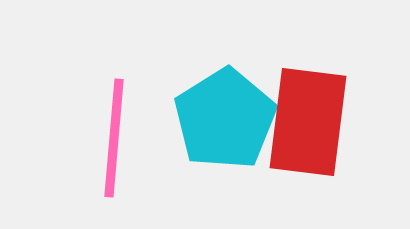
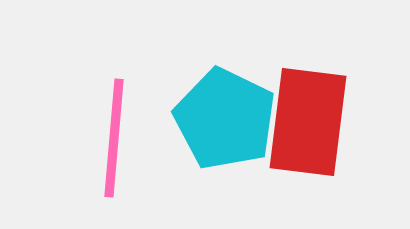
cyan pentagon: rotated 14 degrees counterclockwise
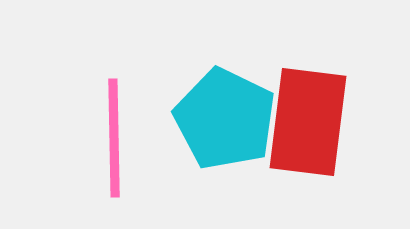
pink line: rotated 6 degrees counterclockwise
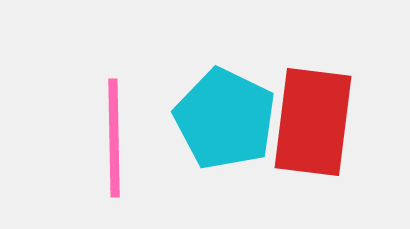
red rectangle: moved 5 px right
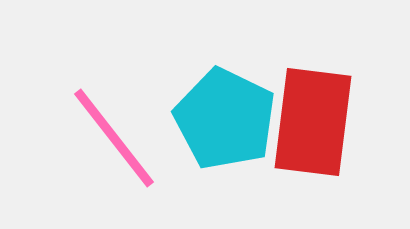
pink line: rotated 37 degrees counterclockwise
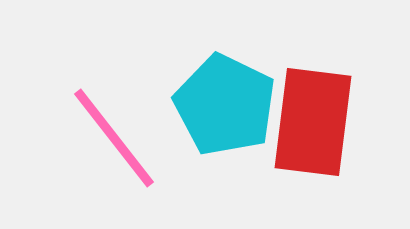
cyan pentagon: moved 14 px up
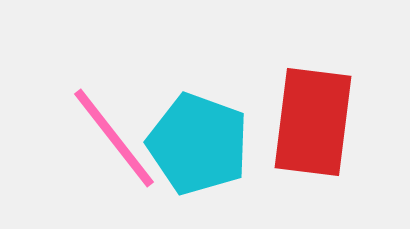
cyan pentagon: moved 27 px left, 39 px down; rotated 6 degrees counterclockwise
